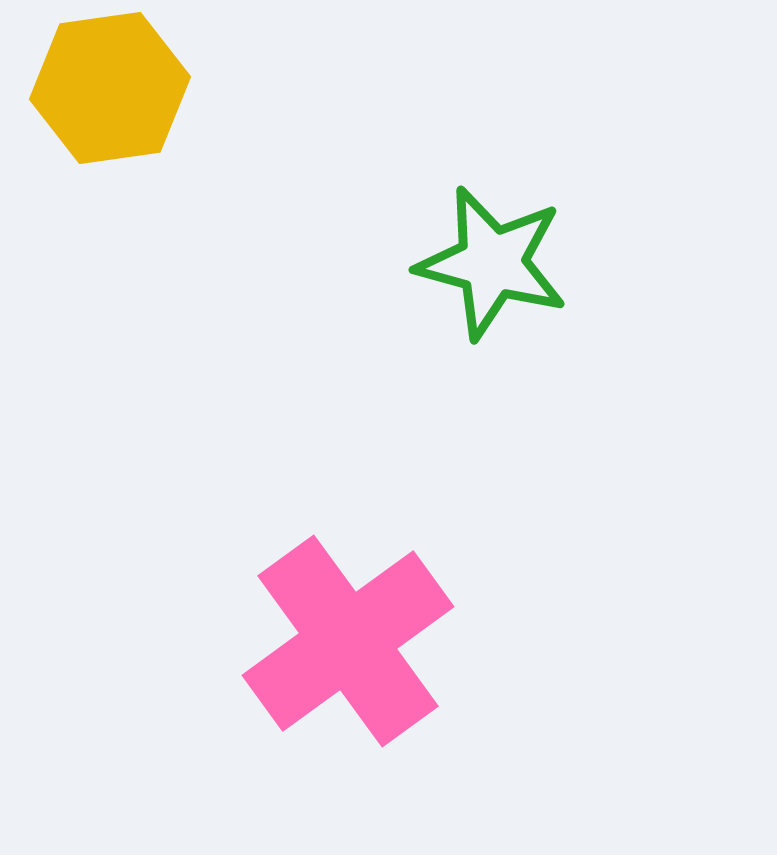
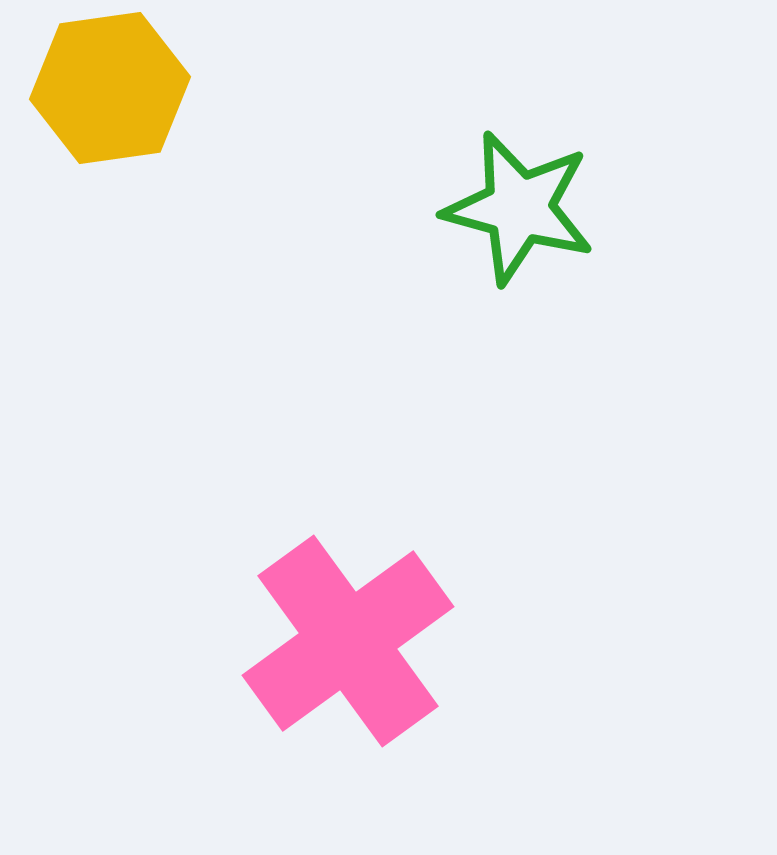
green star: moved 27 px right, 55 px up
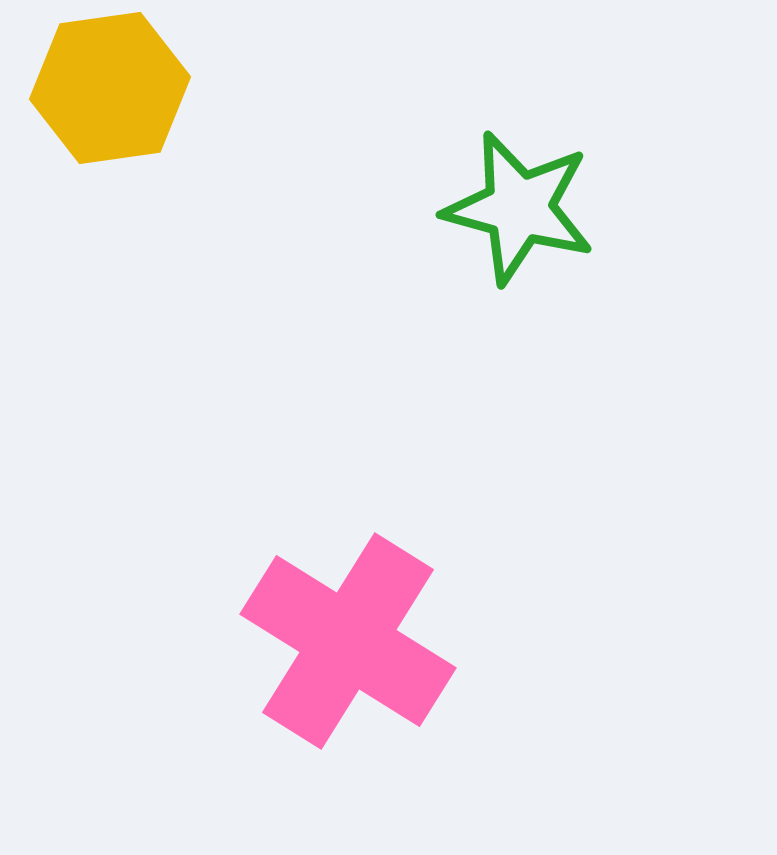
pink cross: rotated 22 degrees counterclockwise
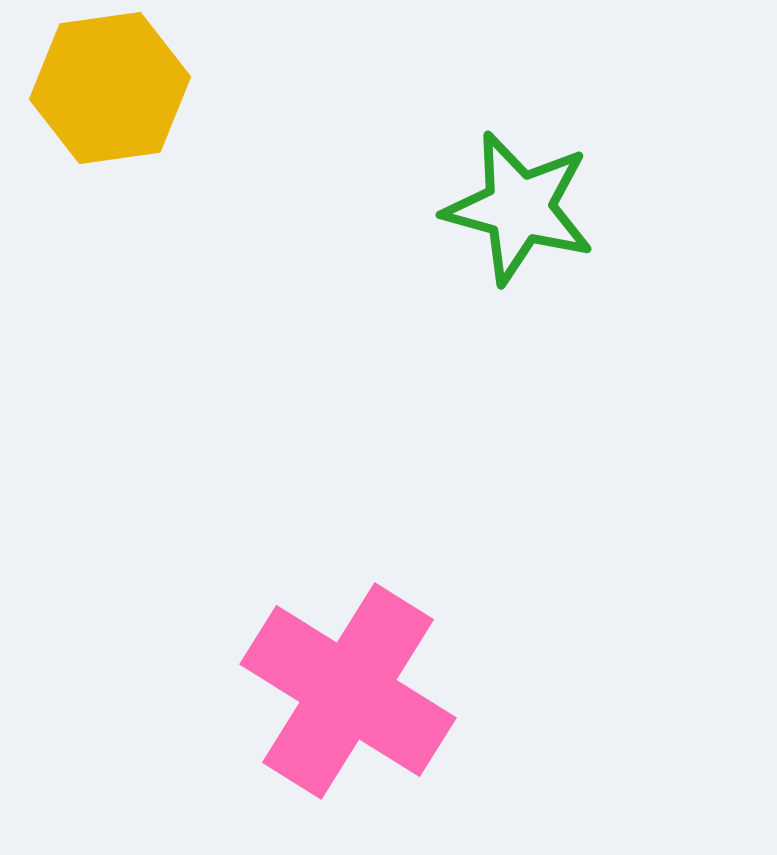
pink cross: moved 50 px down
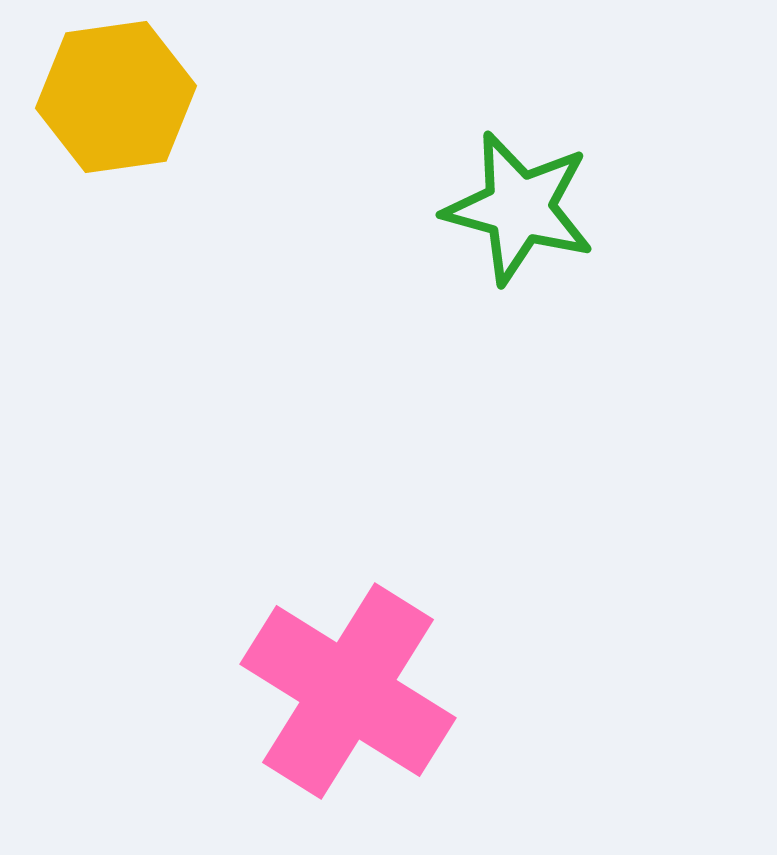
yellow hexagon: moved 6 px right, 9 px down
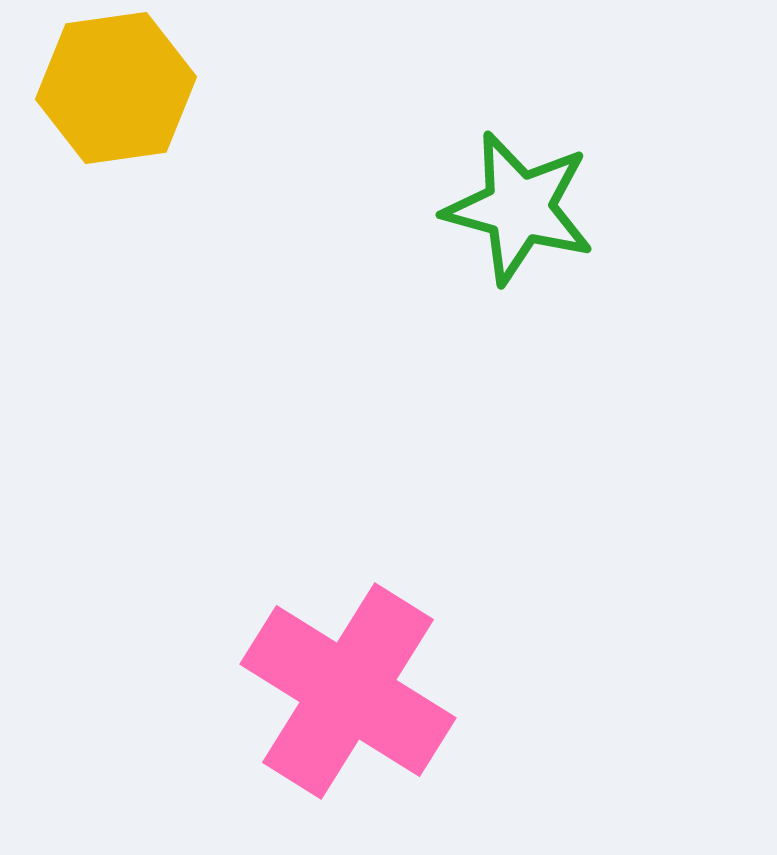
yellow hexagon: moved 9 px up
